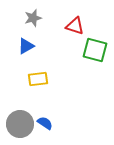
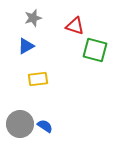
blue semicircle: moved 3 px down
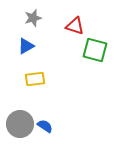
yellow rectangle: moved 3 px left
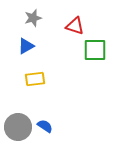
green square: rotated 15 degrees counterclockwise
gray circle: moved 2 px left, 3 px down
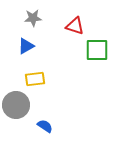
gray star: rotated 12 degrees clockwise
green square: moved 2 px right
gray circle: moved 2 px left, 22 px up
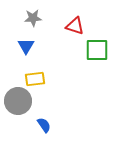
blue triangle: rotated 30 degrees counterclockwise
gray circle: moved 2 px right, 4 px up
blue semicircle: moved 1 px left, 1 px up; rotated 21 degrees clockwise
